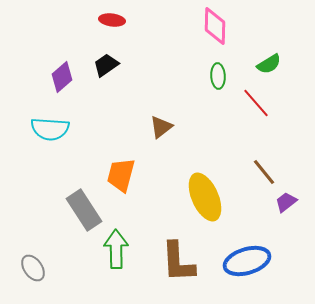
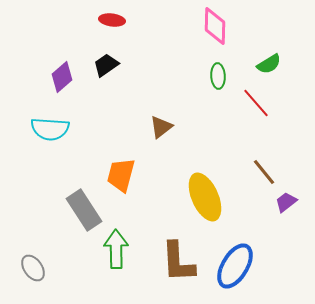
blue ellipse: moved 12 px left, 5 px down; rotated 42 degrees counterclockwise
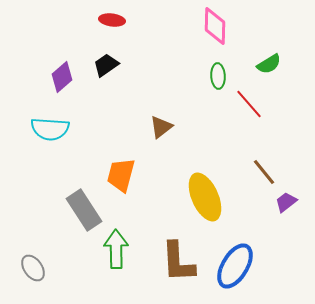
red line: moved 7 px left, 1 px down
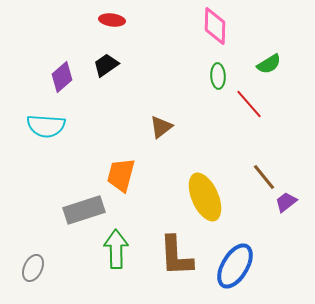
cyan semicircle: moved 4 px left, 3 px up
brown line: moved 5 px down
gray rectangle: rotated 75 degrees counterclockwise
brown L-shape: moved 2 px left, 6 px up
gray ellipse: rotated 60 degrees clockwise
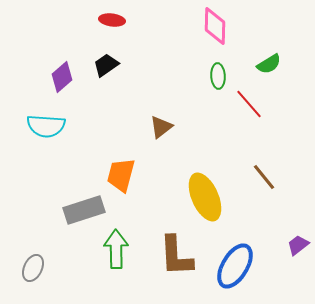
purple trapezoid: moved 12 px right, 43 px down
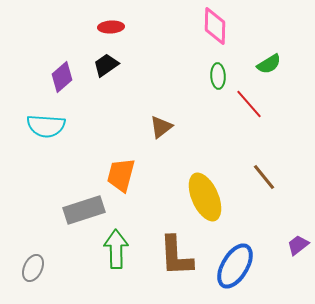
red ellipse: moved 1 px left, 7 px down; rotated 10 degrees counterclockwise
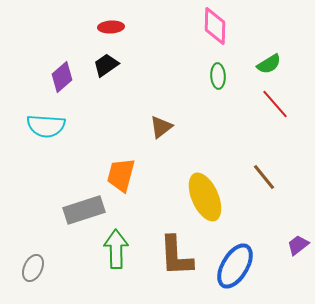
red line: moved 26 px right
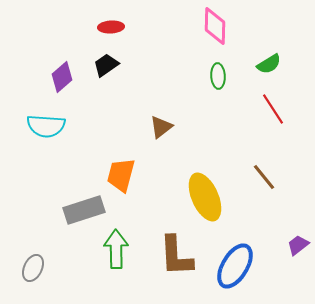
red line: moved 2 px left, 5 px down; rotated 8 degrees clockwise
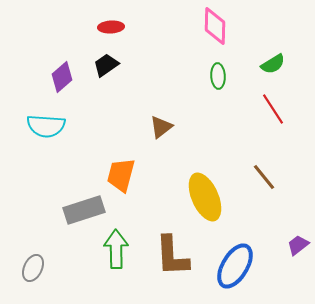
green semicircle: moved 4 px right
brown L-shape: moved 4 px left
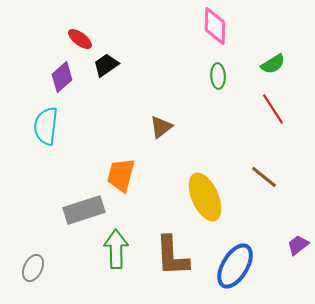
red ellipse: moved 31 px left, 12 px down; rotated 40 degrees clockwise
cyan semicircle: rotated 93 degrees clockwise
brown line: rotated 12 degrees counterclockwise
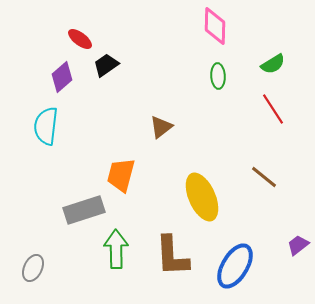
yellow ellipse: moved 3 px left
